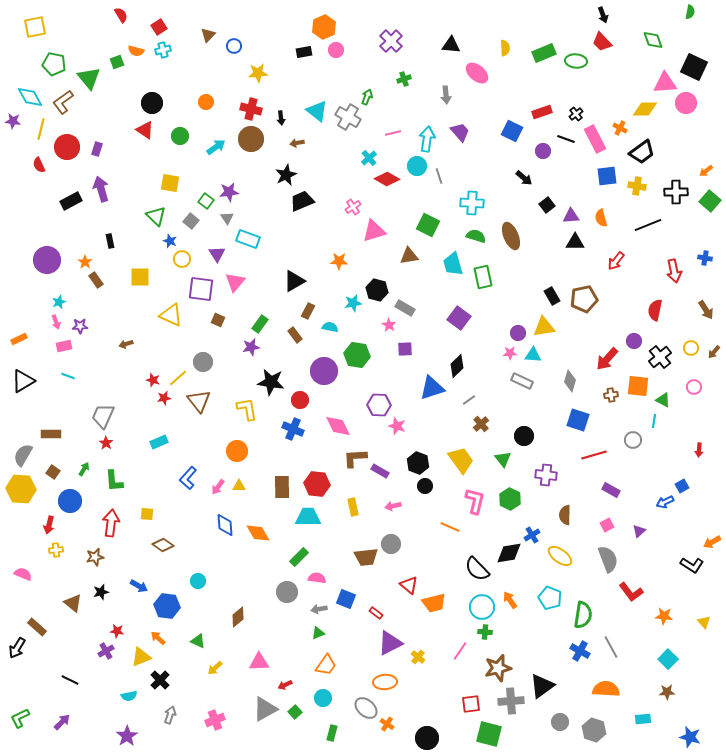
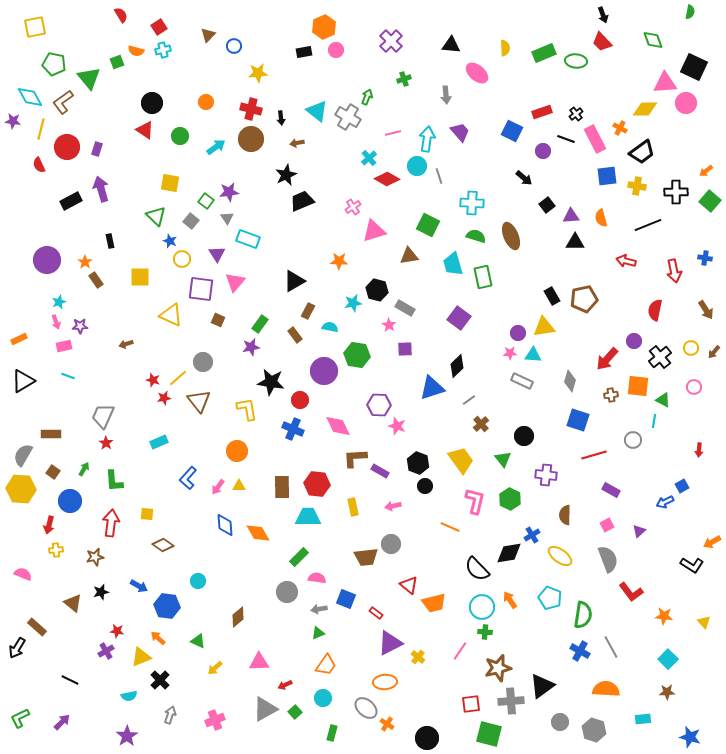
red arrow at (616, 261): moved 10 px right; rotated 66 degrees clockwise
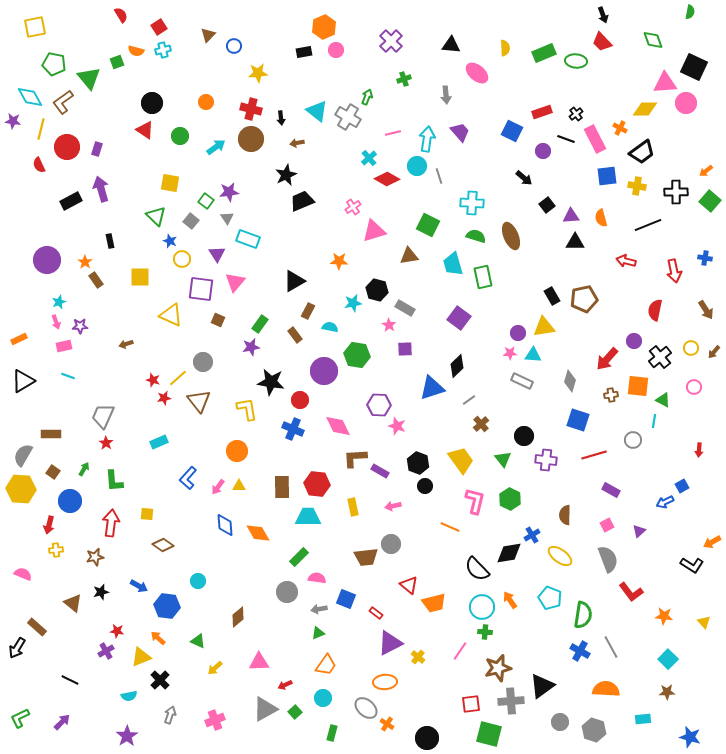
purple cross at (546, 475): moved 15 px up
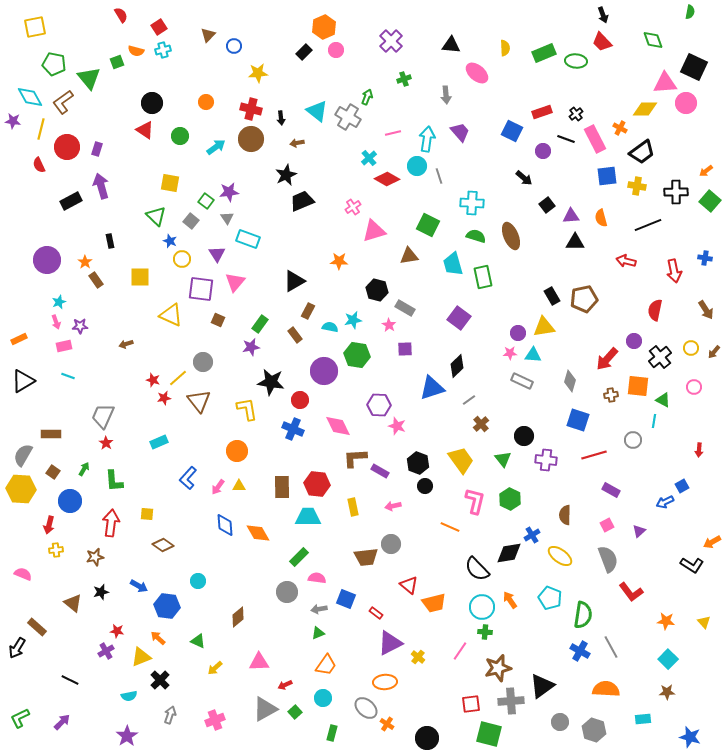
black rectangle at (304, 52): rotated 35 degrees counterclockwise
purple arrow at (101, 189): moved 3 px up
cyan star at (353, 303): moved 17 px down
orange star at (664, 616): moved 2 px right, 5 px down
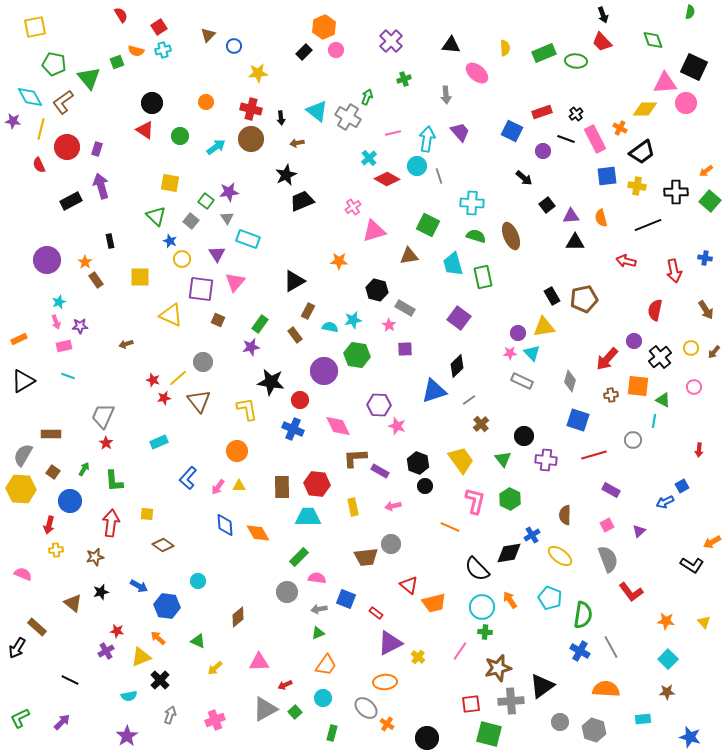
cyan triangle at (533, 355): moved 1 px left, 2 px up; rotated 42 degrees clockwise
blue triangle at (432, 388): moved 2 px right, 3 px down
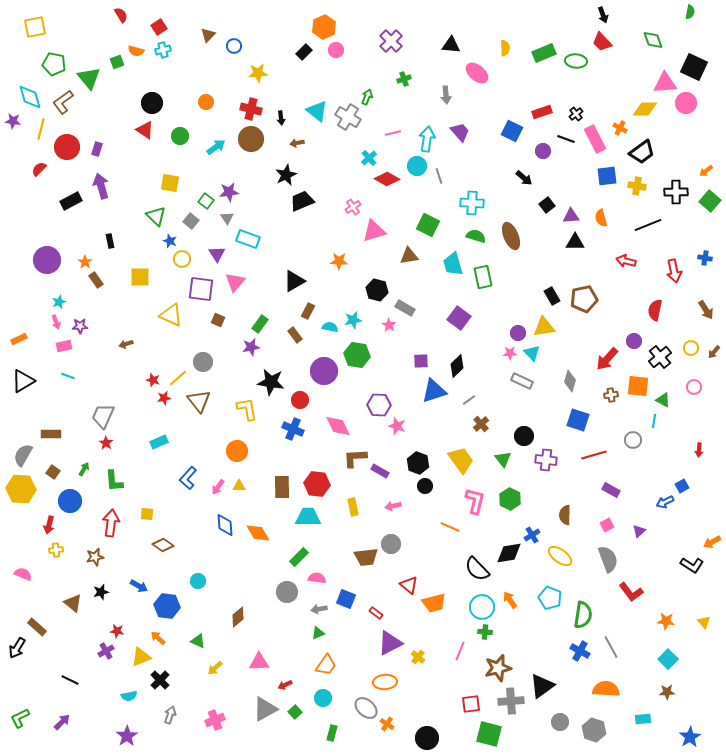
cyan diamond at (30, 97): rotated 12 degrees clockwise
red semicircle at (39, 165): moved 4 px down; rotated 70 degrees clockwise
purple square at (405, 349): moved 16 px right, 12 px down
pink line at (460, 651): rotated 12 degrees counterclockwise
blue star at (690, 737): rotated 25 degrees clockwise
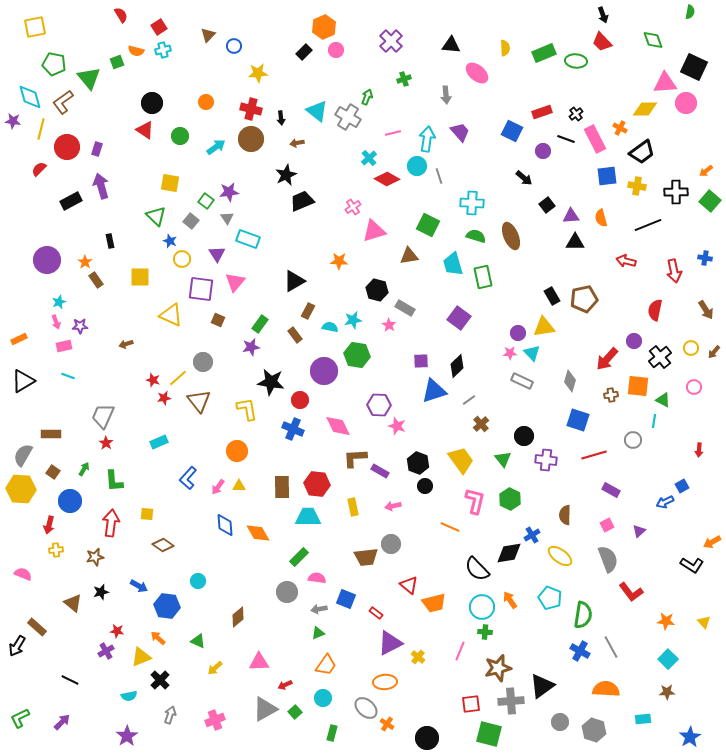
black arrow at (17, 648): moved 2 px up
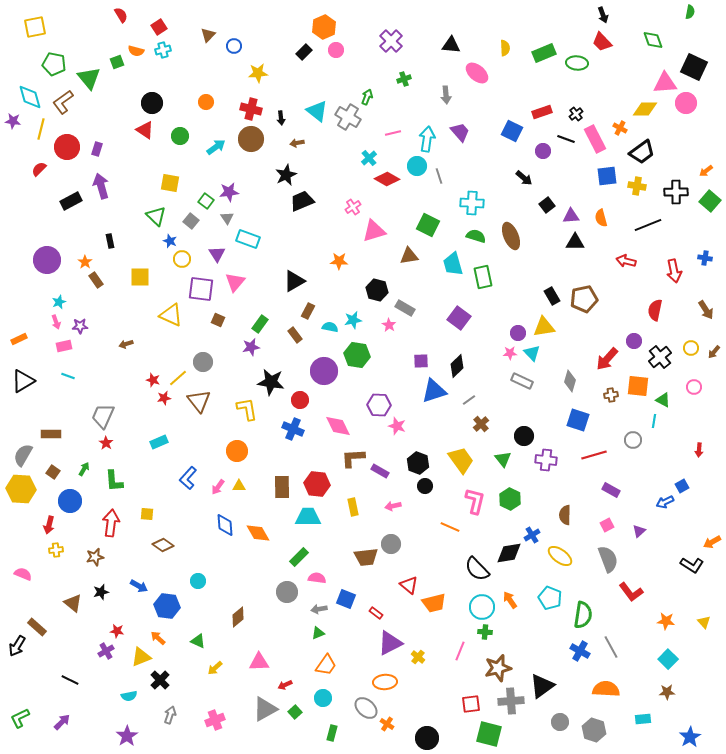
green ellipse at (576, 61): moved 1 px right, 2 px down
brown L-shape at (355, 458): moved 2 px left
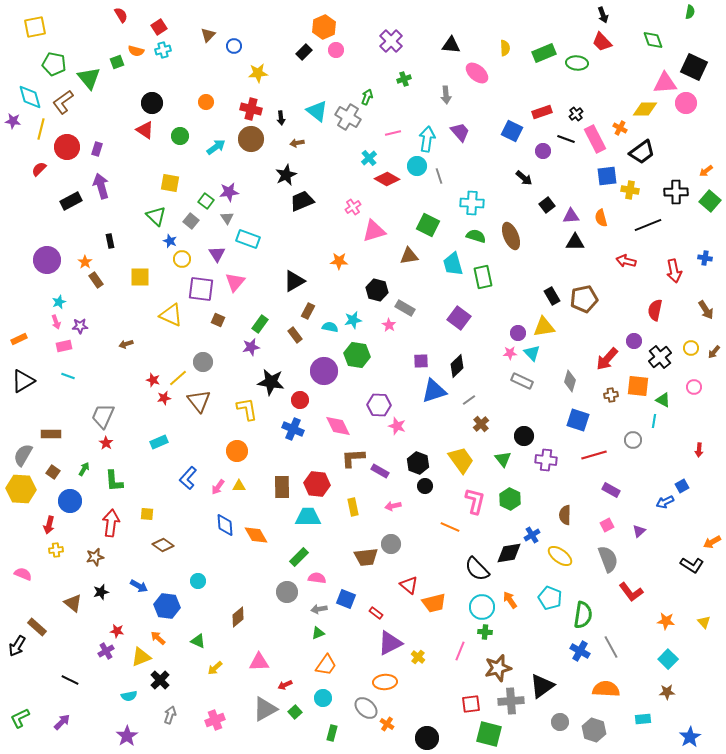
yellow cross at (637, 186): moved 7 px left, 4 px down
orange diamond at (258, 533): moved 2 px left, 2 px down
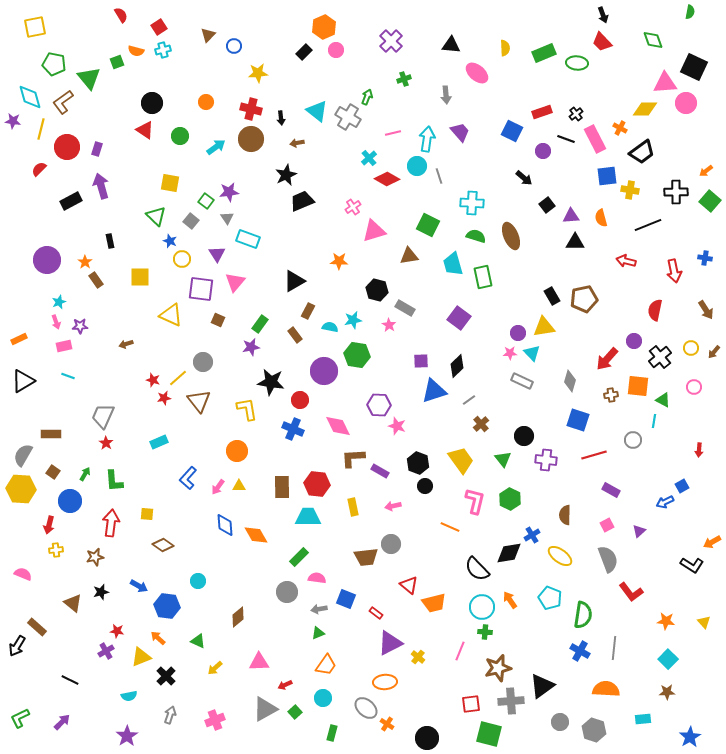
green arrow at (84, 469): moved 1 px right, 5 px down
gray line at (611, 647): moved 3 px right, 1 px down; rotated 35 degrees clockwise
black cross at (160, 680): moved 6 px right, 4 px up
